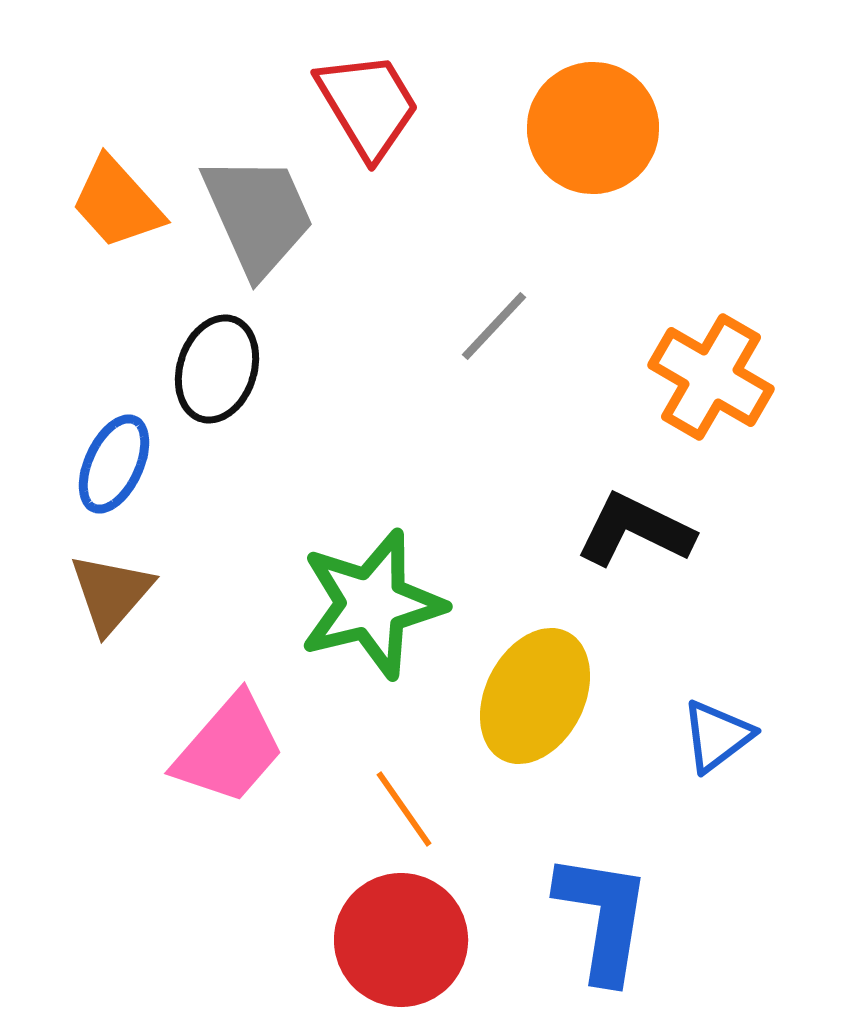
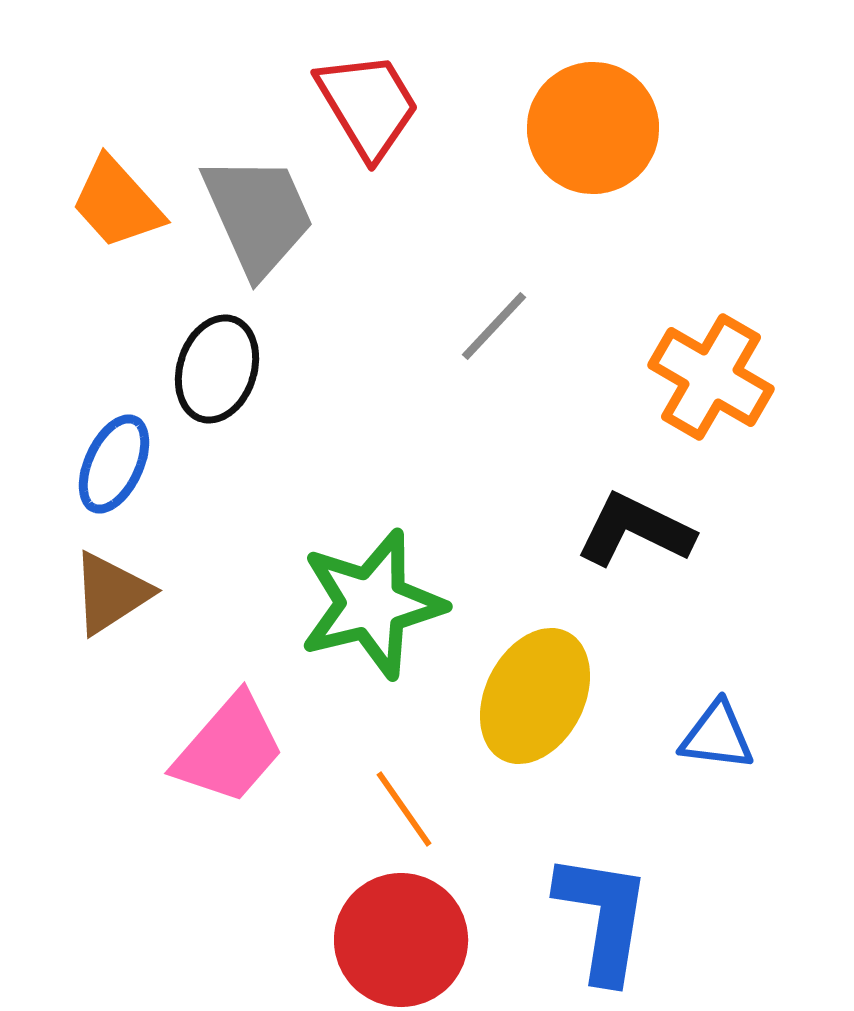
brown triangle: rotated 16 degrees clockwise
blue triangle: rotated 44 degrees clockwise
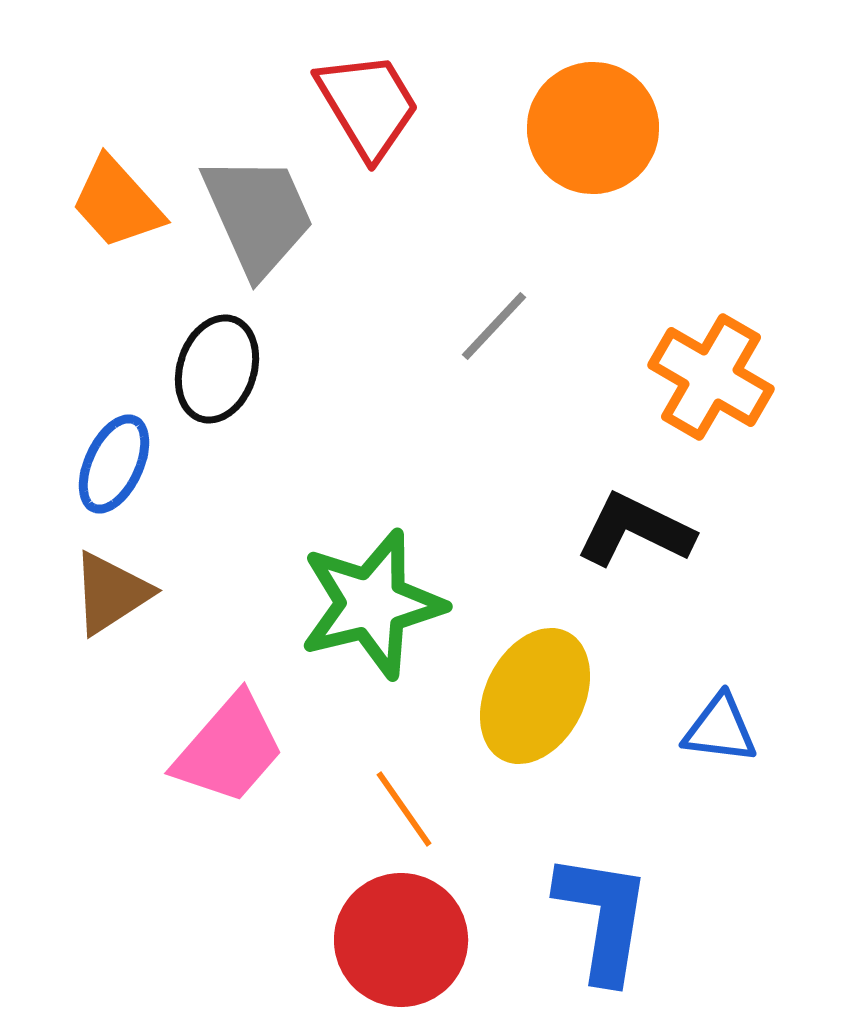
blue triangle: moved 3 px right, 7 px up
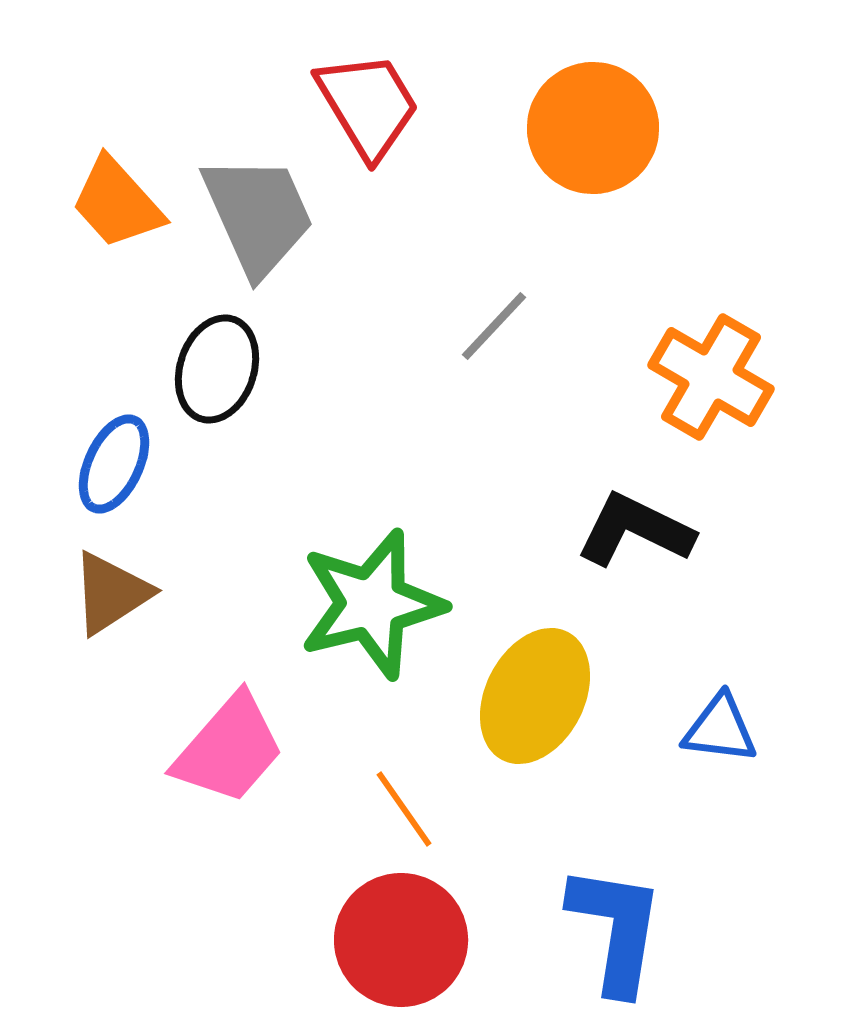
blue L-shape: moved 13 px right, 12 px down
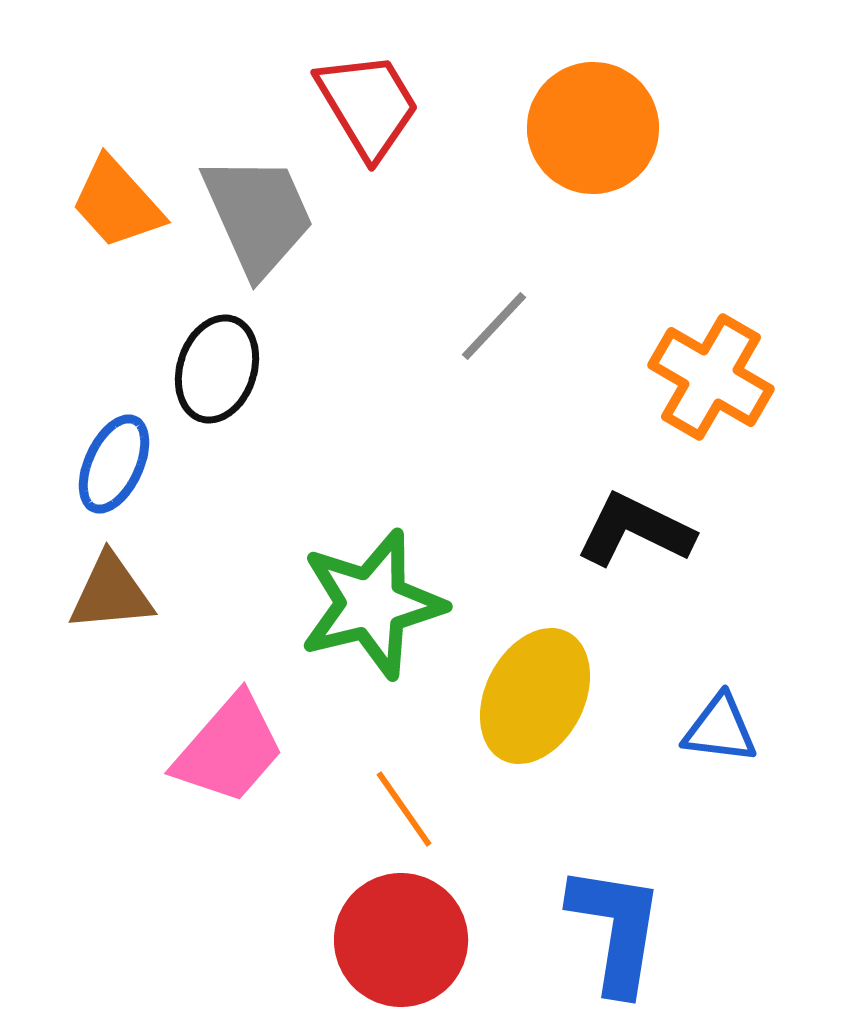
brown triangle: rotated 28 degrees clockwise
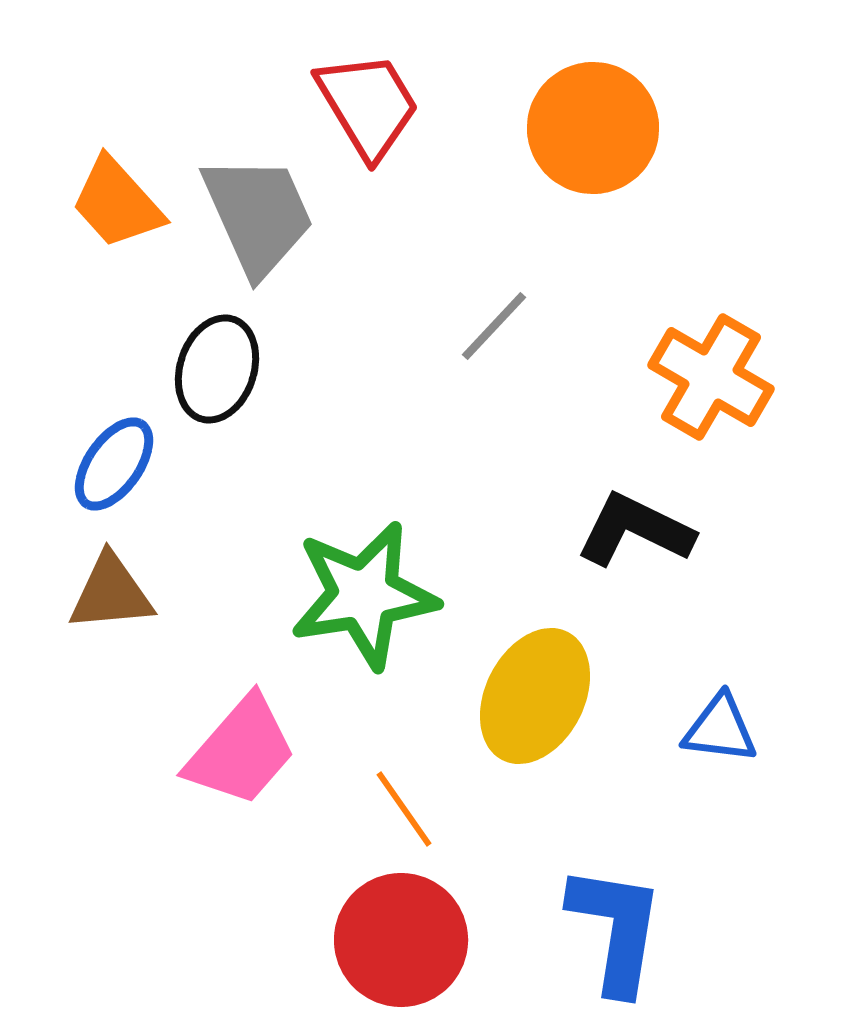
blue ellipse: rotated 10 degrees clockwise
green star: moved 8 px left, 9 px up; rotated 5 degrees clockwise
pink trapezoid: moved 12 px right, 2 px down
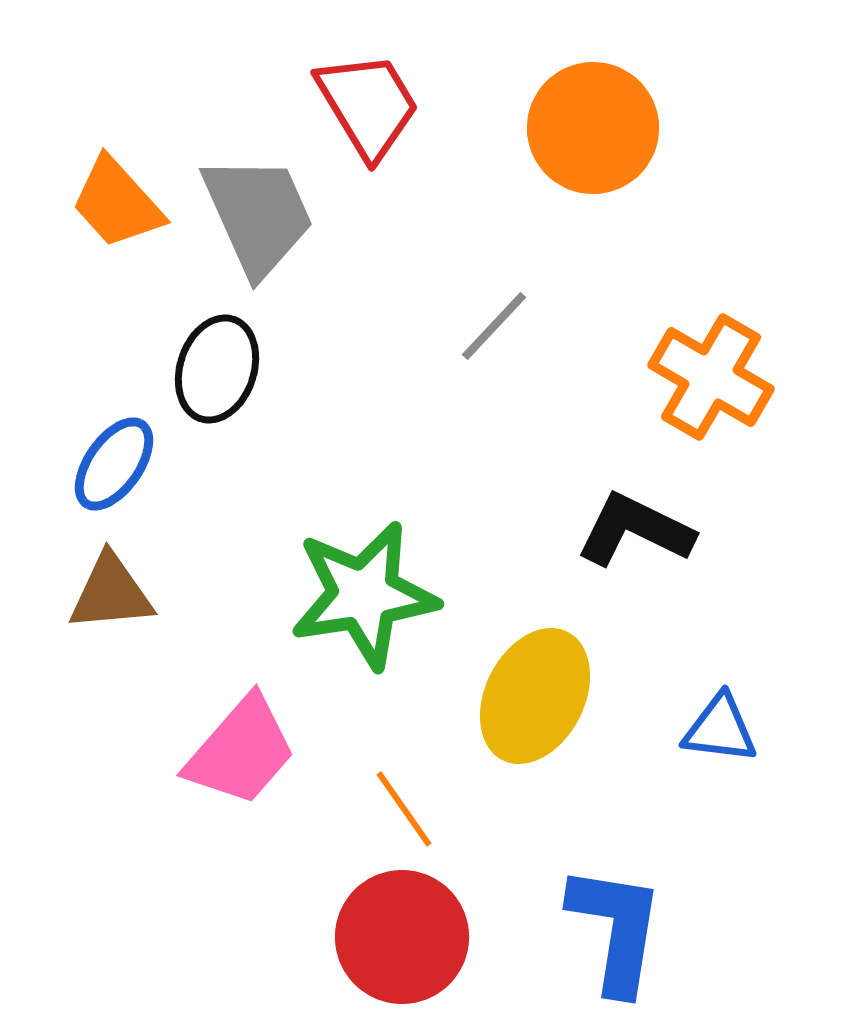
red circle: moved 1 px right, 3 px up
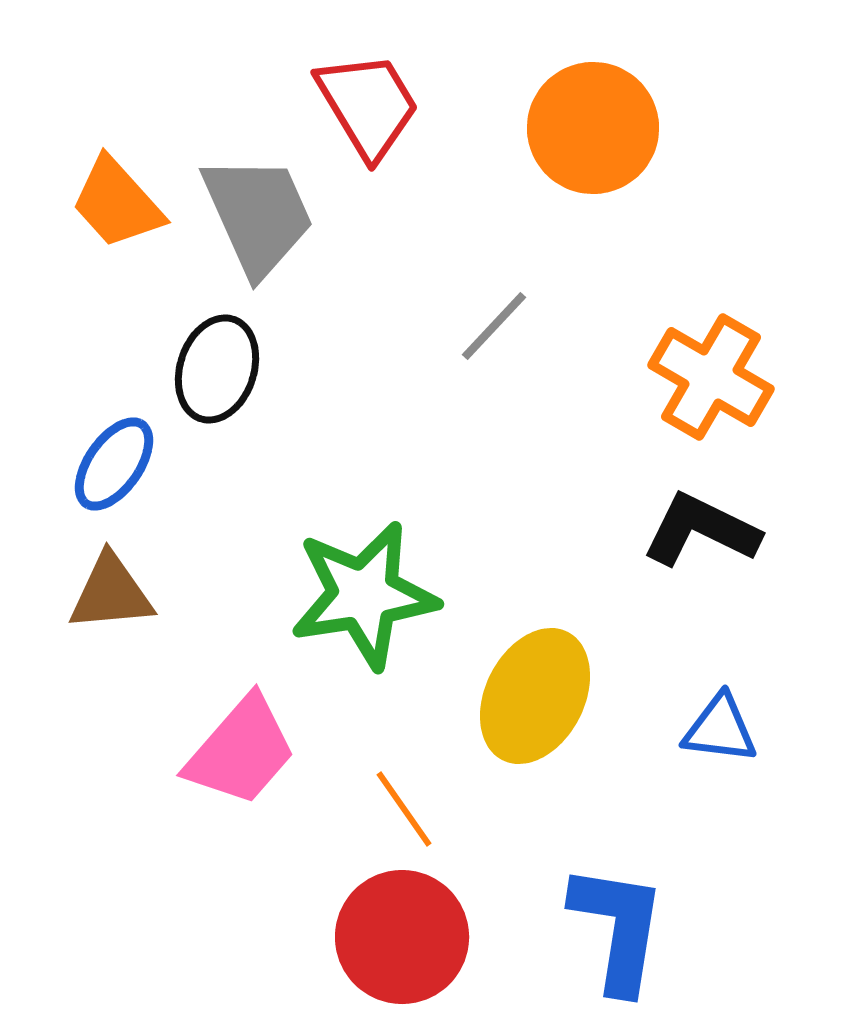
black L-shape: moved 66 px right
blue L-shape: moved 2 px right, 1 px up
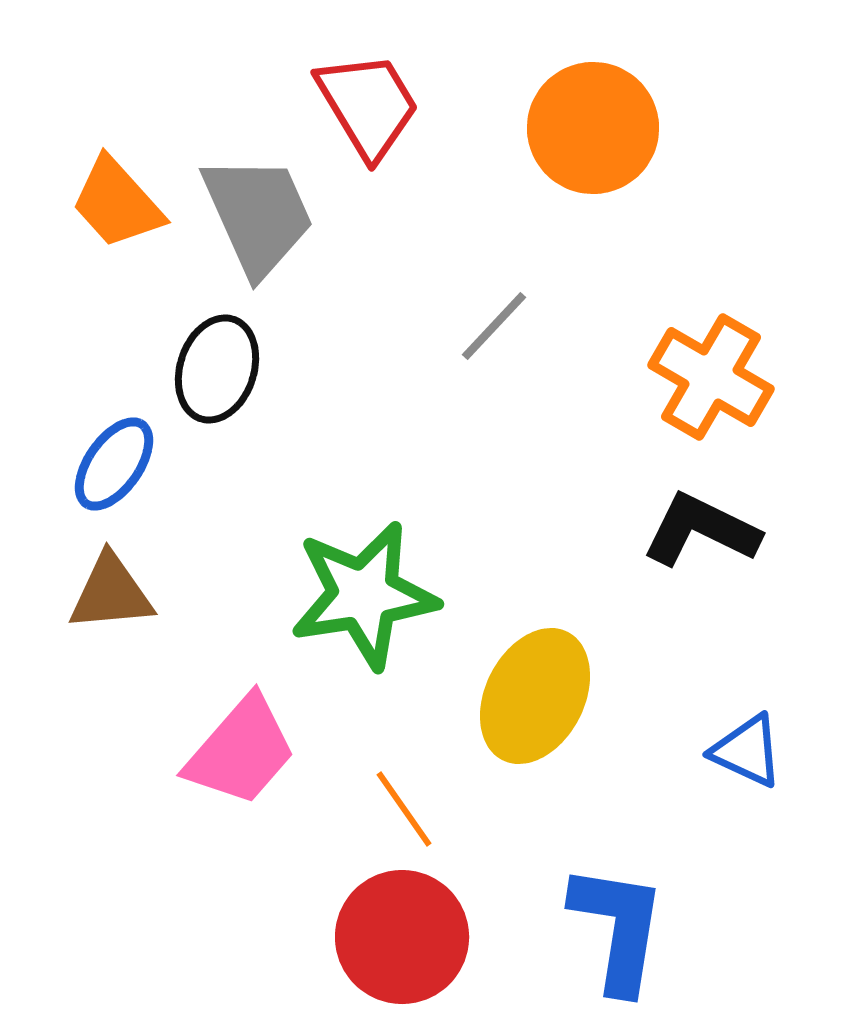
blue triangle: moved 27 px right, 22 px down; rotated 18 degrees clockwise
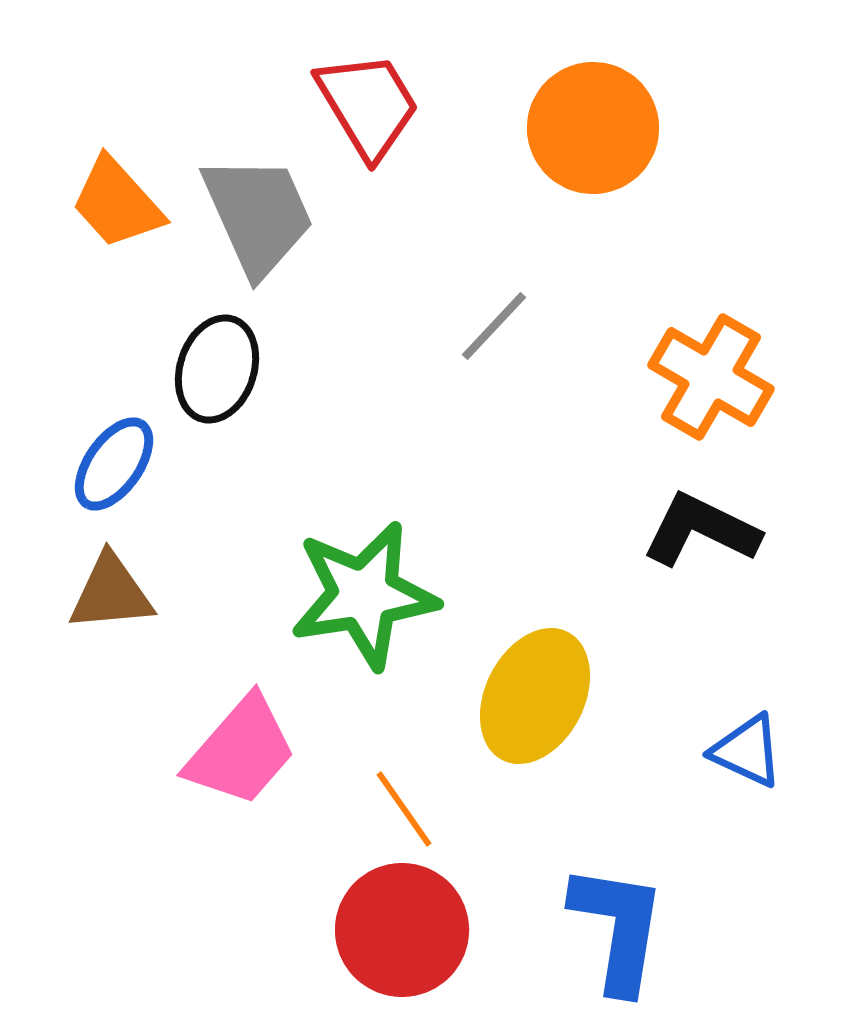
red circle: moved 7 px up
